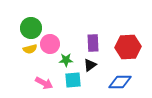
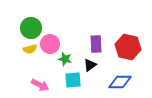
purple rectangle: moved 3 px right, 1 px down
red hexagon: rotated 15 degrees clockwise
green star: moved 1 px left, 1 px up; rotated 16 degrees clockwise
pink arrow: moved 4 px left, 2 px down
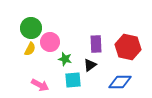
pink circle: moved 2 px up
yellow semicircle: rotated 48 degrees counterclockwise
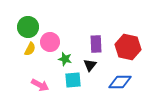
green circle: moved 3 px left, 1 px up
black triangle: rotated 16 degrees counterclockwise
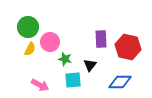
purple rectangle: moved 5 px right, 5 px up
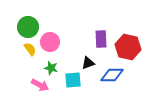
yellow semicircle: rotated 64 degrees counterclockwise
green star: moved 14 px left, 9 px down
black triangle: moved 2 px left, 2 px up; rotated 32 degrees clockwise
blue diamond: moved 8 px left, 7 px up
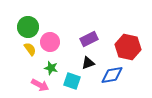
purple rectangle: moved 12 px left; rotated 66 degrees clockwise
blue diamond: rotated 10 degrees counterclockwise
cyan square: moved 1 px left, 1 px down; rotated 24 degrees clockwise
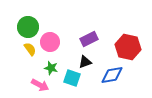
black triangle: moved 3 px left, 1 px up
cyan square: moved 3 px up
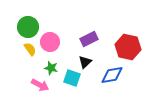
black triangle: rotated 24 degrees counterclockwise
